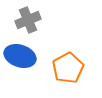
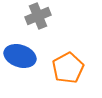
gray cross: moved 10 px right, 4 px up
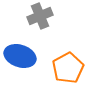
gray cross: moved 2 px right
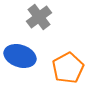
gray cross: moved 1 px left, 1 px down; rotated 15 degrees counterclockwise
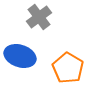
orange pentagon: rotated 12 degrees counterclockwise
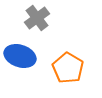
gray cross: moved 2 px left, 1 px down
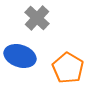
gray cross: rotated 10 degrees counterclockwise
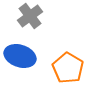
gray cross: moved 7 px left, 2 px up; rotated 10 degrees clockwise
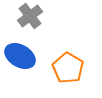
blue ellipse: rotated 12 degrees clockwise
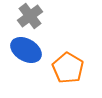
blue ellipse: moved 6 px right, 6 px up
